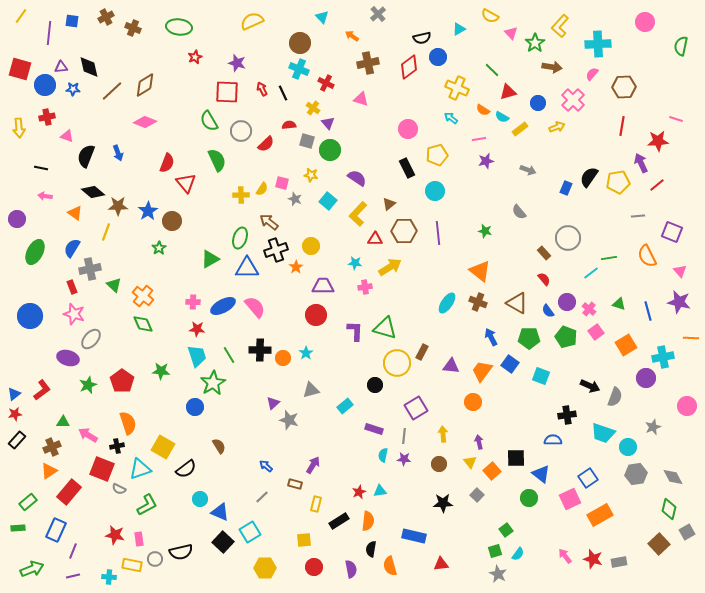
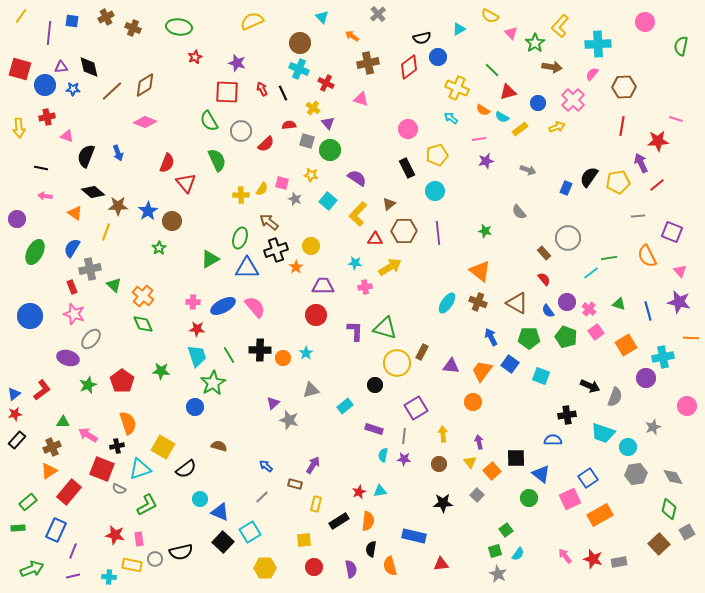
brown semicircle at (219, 446): rotated 42 degrees counterclockwise
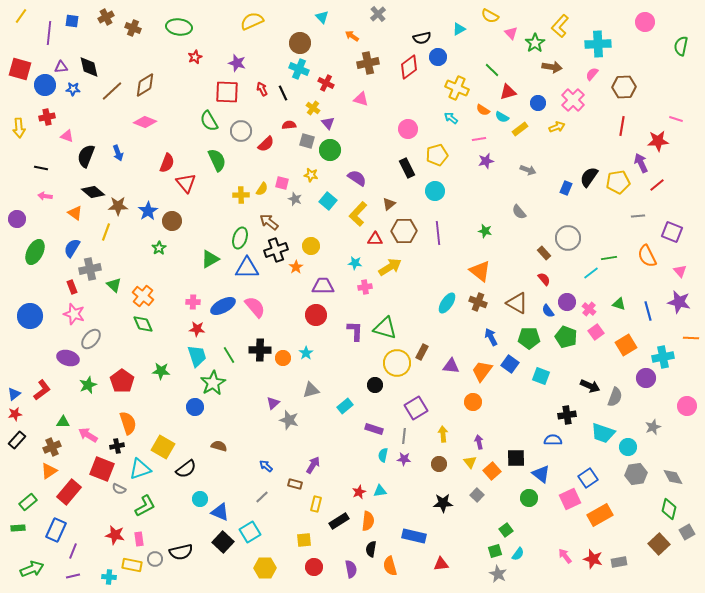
green L-shape at (147, 505): moved 2 px left, 1 px down
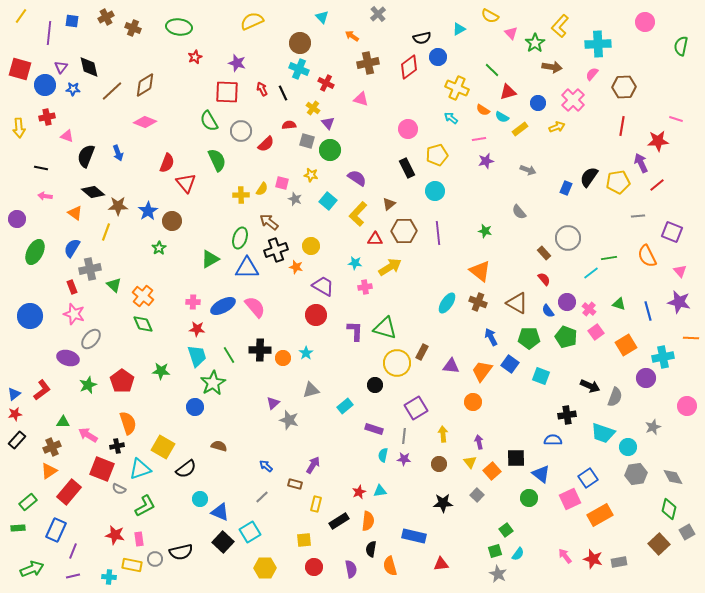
purple triangle at (61, 67): rotated 48 degrees counterclockwise
orange star at (296, 267): rotated 24 degrees counterclockwise
purple trapezoid at (323, 286): rotated 30 degrees clockwise
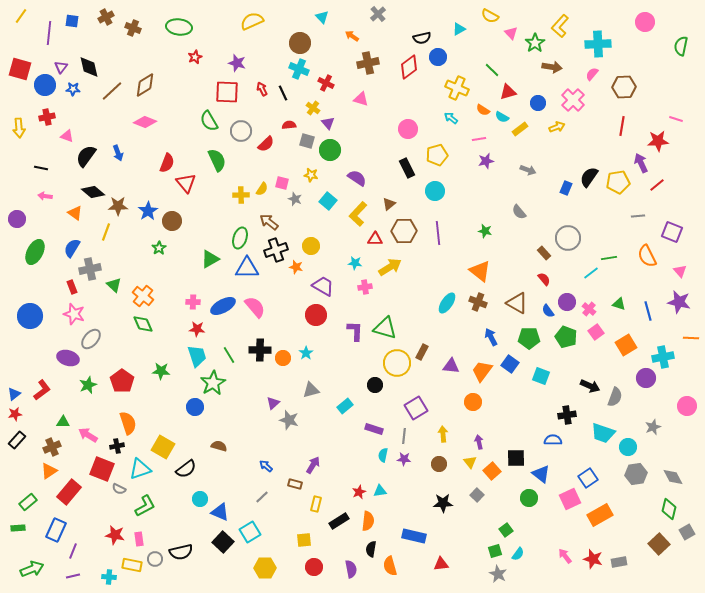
black semicircle at (86, 156): rotated 15 degrees clockwise
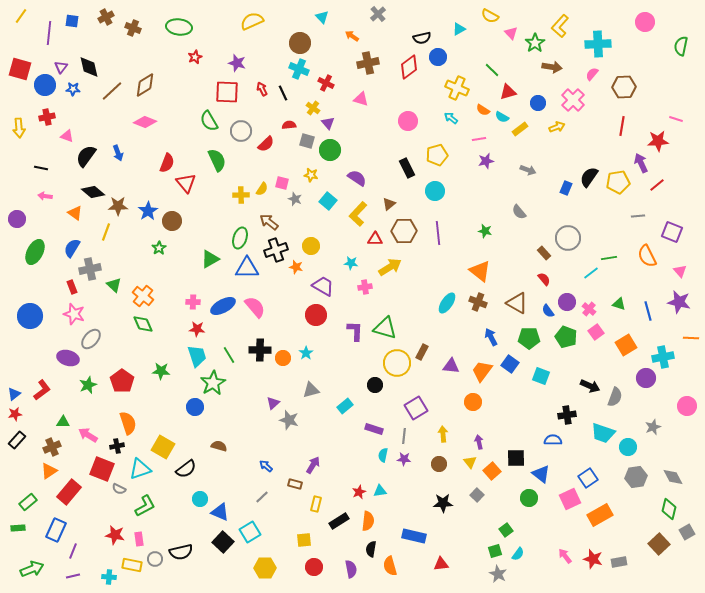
pink circle at (408, 129): moved 8 px up
cyan star at (355, 263): moved 4 px left
gray hexagon at (636, 474): moved 3 px down
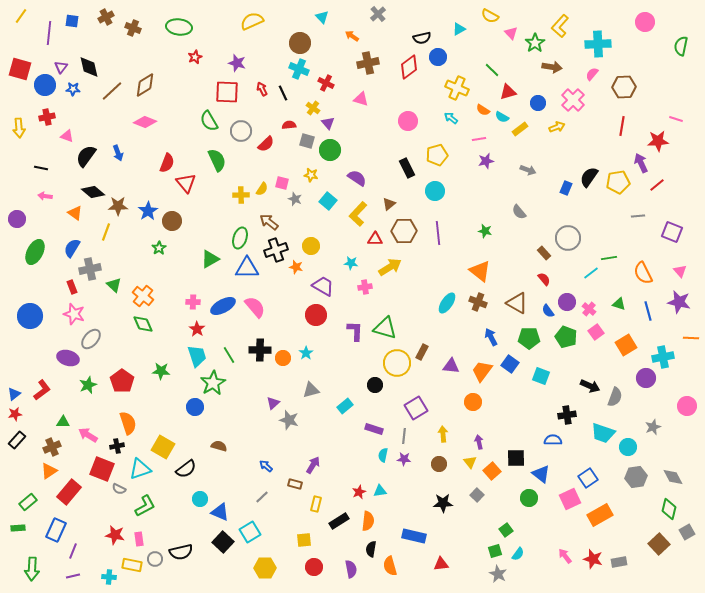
orange semicircle at (647, 256): moved 4 px left, 17 px down
red star at (197, 329): rotated 28 degrees clockwise
green arrow at (32, 569): rotated 115 degrees clockwise
